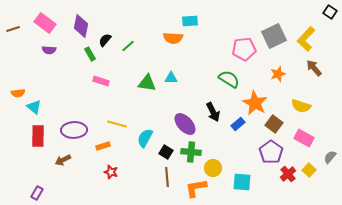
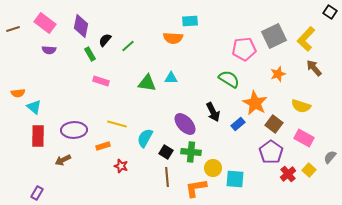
red star at (111, 172): moved 10 px right, 6 px up
cyan square at (242, 182): moved 7 px left, 3 px up
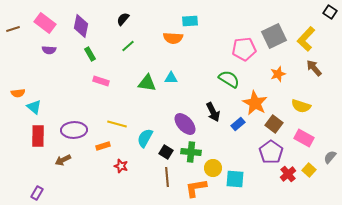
black semicircle at (105, 40): moved 18 px right, 21 px up
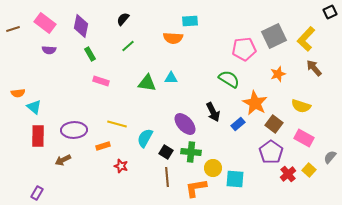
black square at (330, 12): rotated 32 degrees clockwise
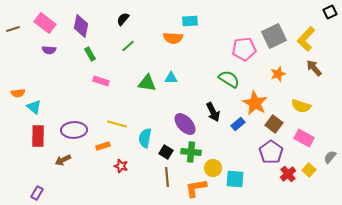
cyan semicircle at (145, 138): rotated 18 degrees counterclockwise
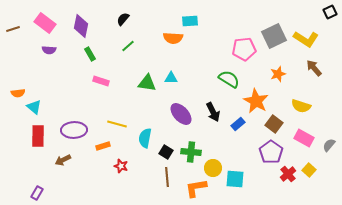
yellow L-shape at (306, 39): rotated 100 degrees counterclockwise
orange star at (255, 103): moved 1 px right, 2 px up
purple ellipse at (185, 124): moved 4 px left, 10 px up
gray semicircle at (330, 157): moved 1 px left, 12 px up
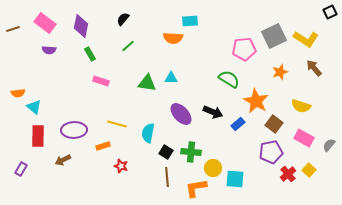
orange star at (278, 74): moved 2 px right, 2 px up
black arrow at (213, 112): rotated 42 degrees counterclockwise
cyan semicircle at (145, 138): moved 3 px right, 5 px up
purple pentagon at (271, 152): rotated 25 degrees clockwise
purple rectangle at (37, 193): moved 16 px left, 24 px up
